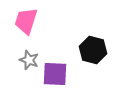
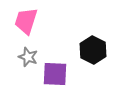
black hexagon: rotated 12 degrees clockwise
gray star: moved 1 px left, 3 px up
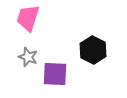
pink trapezoid: moved 2 px right, 3 px up
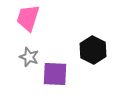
gray star: moved 1 px right
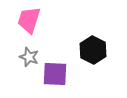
pink trapezoid: moved 1 px right, 2 px down
